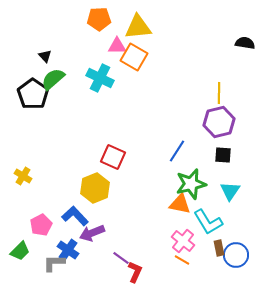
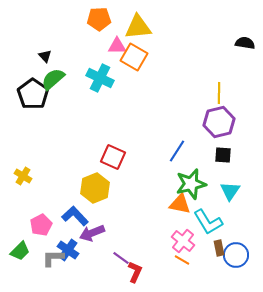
gray L-shape: moved 1 px left, 5 px up
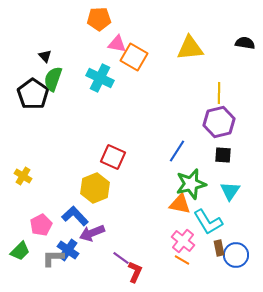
yellow triangle: moved 52 px right, 21 px down
pink triangle: moved 2 px up; rotated 12 degrees clockwise
green semicircle: rotated 30 degrees counterclockwise
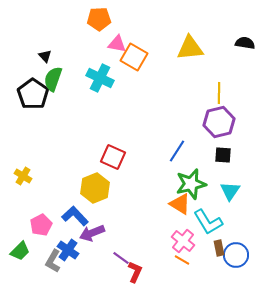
orange triangle: rotated 20 degrees clockwise
gray L-shape: moved 3 px down; rotated 60 degrees counterclockwise
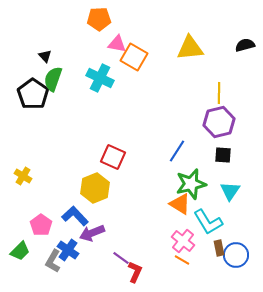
black semicircle: moved 2 px down; rotated 24 degrees counterclockwise
pink pentagon: rotated 10 degrees counterclockwise
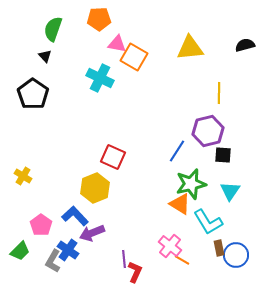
green semicircle: moved 50 px up
purple hexagon: moved 11 px left, 9 px down
pink cross: moved 13 px left, 5 px down
purple line: moved 3 px right, 1 px down; rotated 48 degrees clockwise
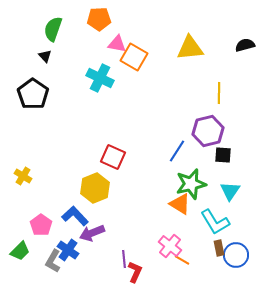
cyan L-shape: moved 7 px right
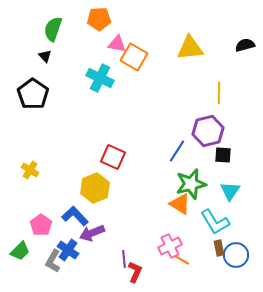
yellow cross: moved 7 px right, 6 px up
pink cross: rotated 25 degrees clockwise
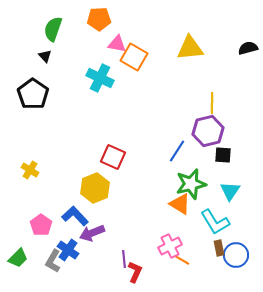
black semicircle: moved 3 px right, 3 px down
yellow line: moved 7 px left, 10 px down
green trapezoid: moved 2 px left, 7 px down
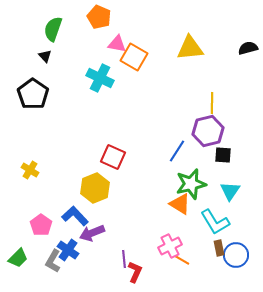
orange pentagon: moved 2 px up; rotated 25 degrees clockwise
